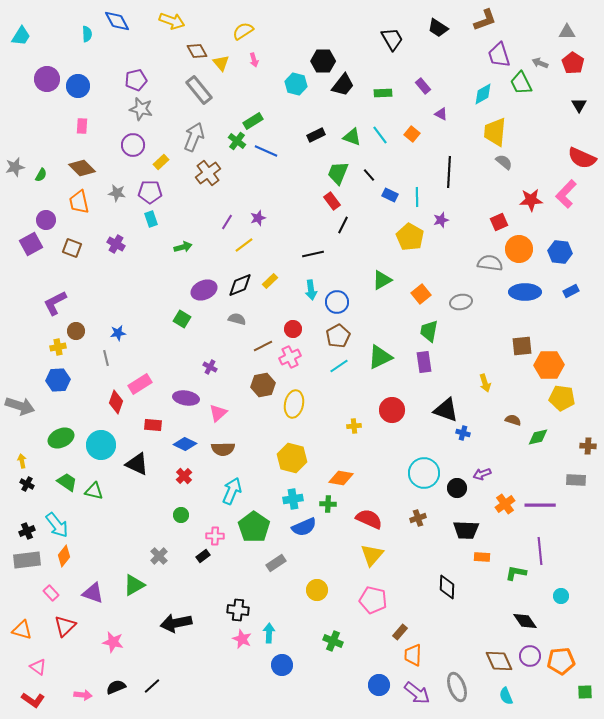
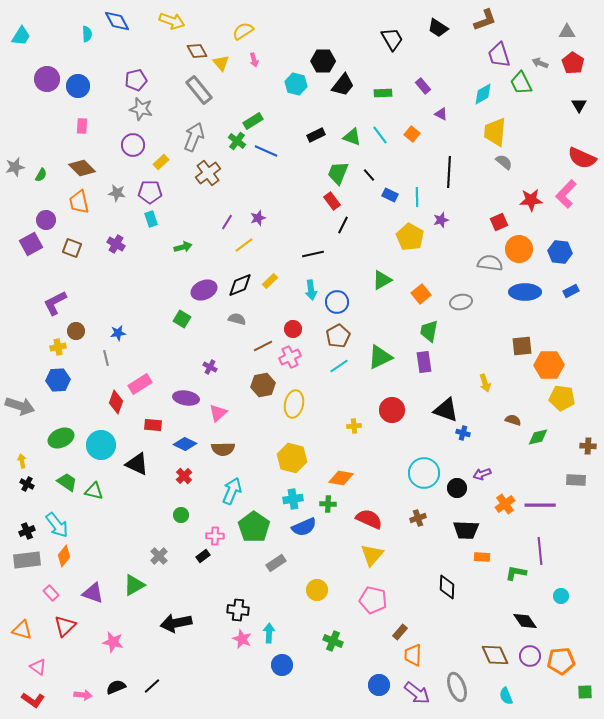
brown diamond at (499, 661): moved 4 px left, 6 px up
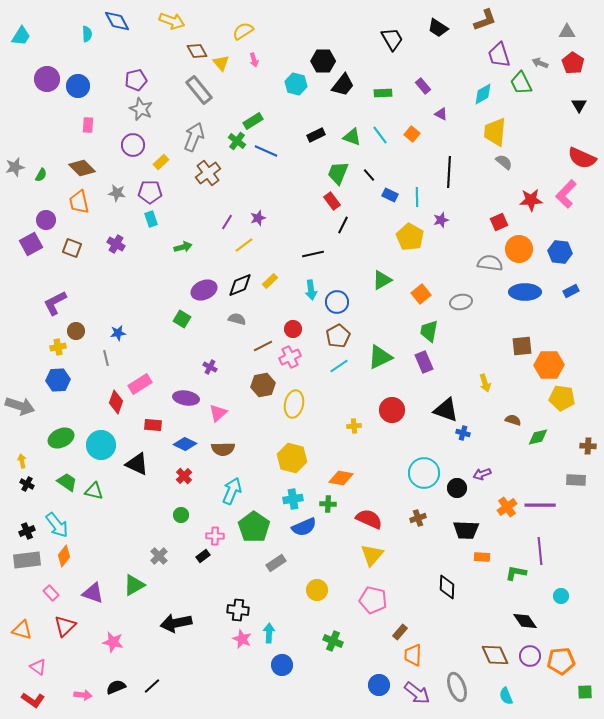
gray star at (141, 109): rotated 10 degrees clockwise
pink rectangle at (82, 126): moved 6 px right, 1 px up
purple rectangle at (424, 362): rotated 15 degrees counterclockwise
orange cross at (505, 504): moved 2 px right, 3 px down
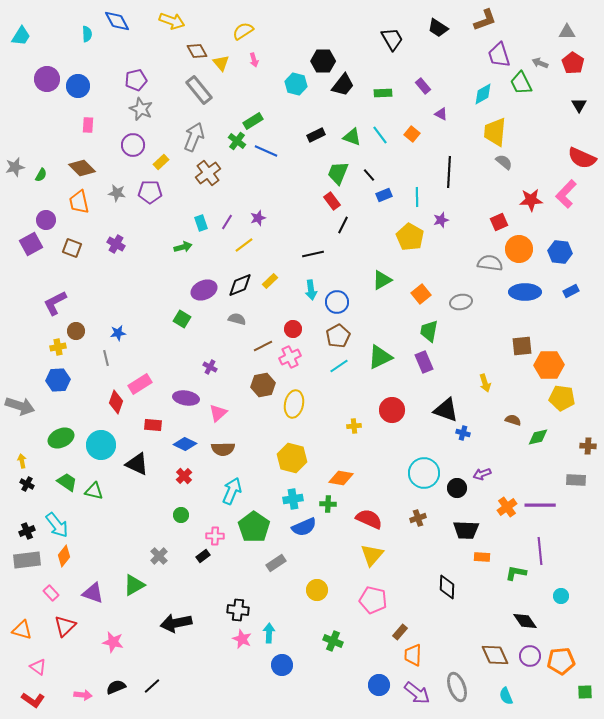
blue rectangle at (390, 195): moved 6 px left; rotated 49 degrees counterclockwise
cyan rectangle at (151, 219): moved 50 px right, 4 px down
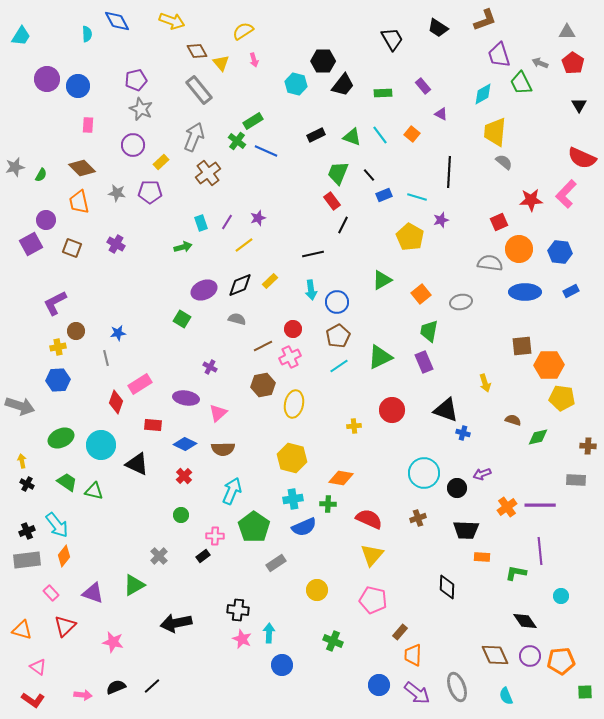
cyan line at (417, 197): rotated 72 degrees counterclockwise
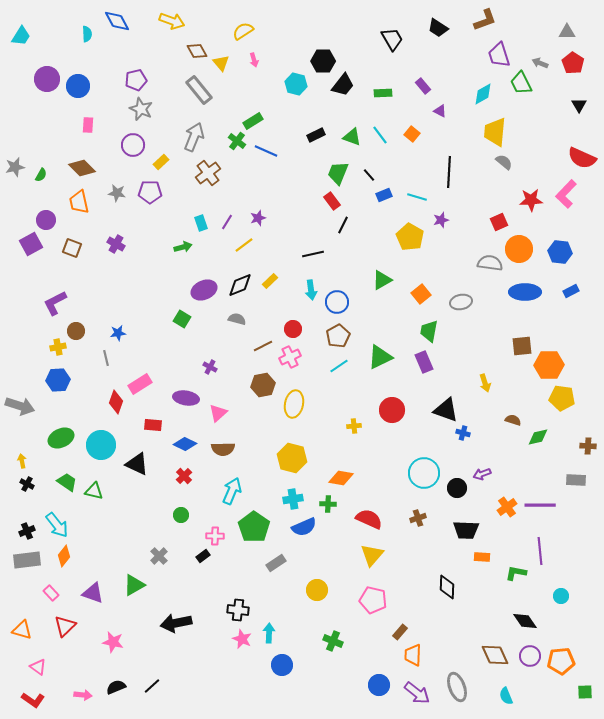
purple triangle at (441, 114): moved 1 px left, 3 px up
